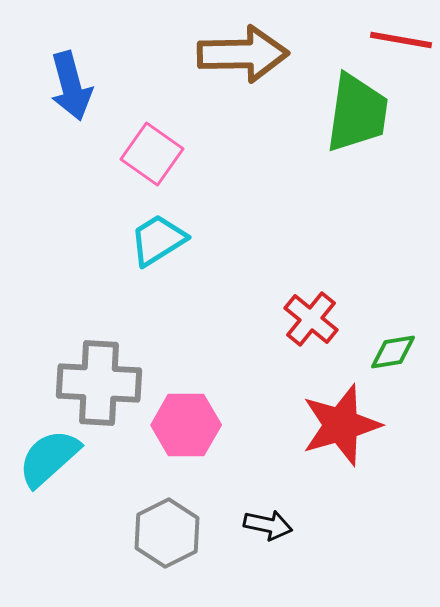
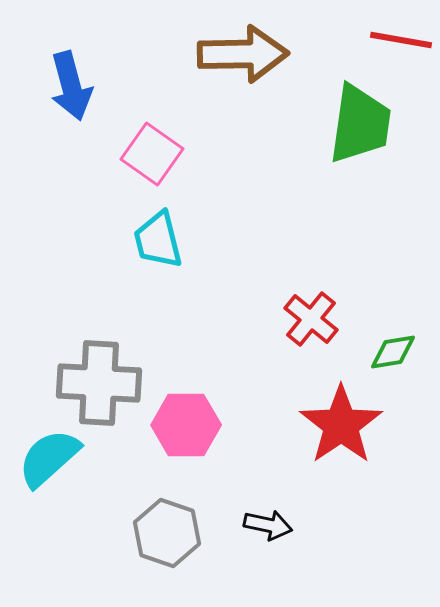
green trapezoid: moved 3 px right, 11 px down
cyan trapezoid: rotated 72 degrees counterclockwise
red star: rotated 18 degrees counterclockwise
gray hexagon: rotated 14 degrees counterclockwise
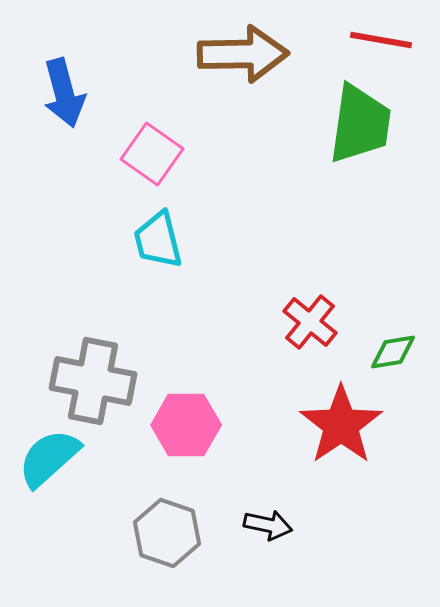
red line: moved 20 px left
blue arrow: moved 7 px left, 7 px down
red cross: moved 1 px left, 3 px down
gray cross: moved 6 px left, 2 px up; rotated 8 degrees clockwise
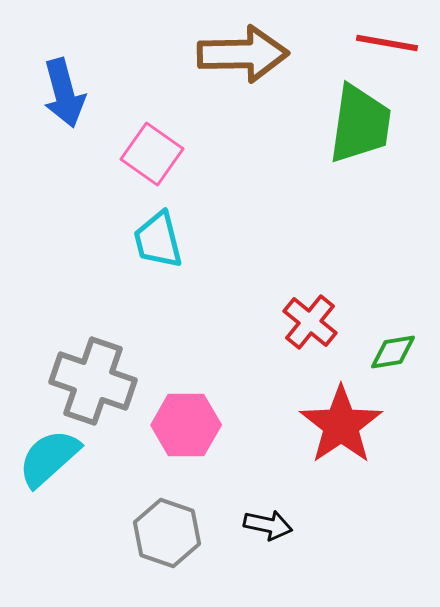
red line: moved 6 px right, 3 px down
gray cross: rotated 8 degrees clockwise
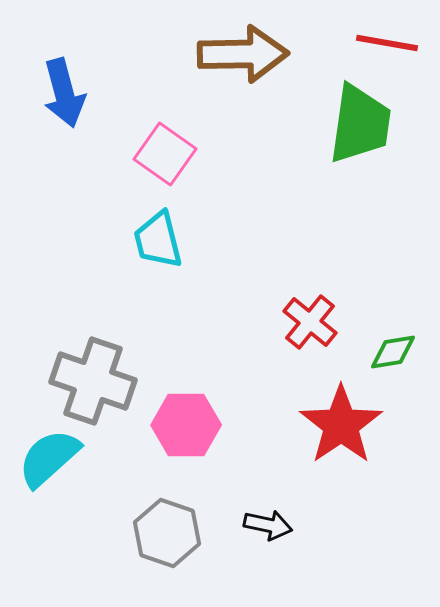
pink square: moved 13 px right
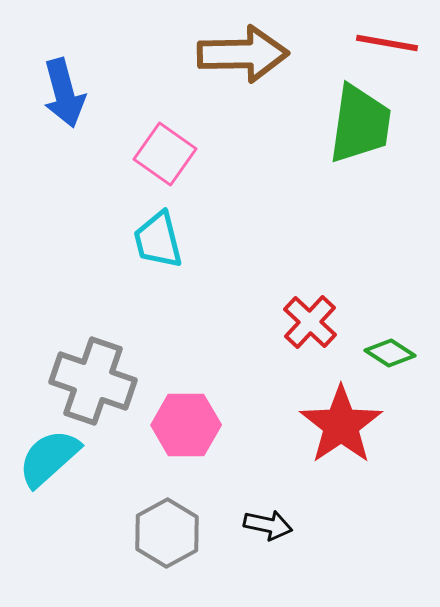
red cross: rotated 4 degrees clockwise
green diamond: moved 3 px left, 1 px down; rotated 42 degrees clockwise
gray hexagon: rotated 12 degrees clockwise
